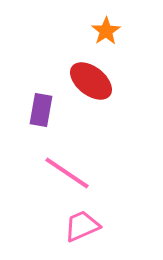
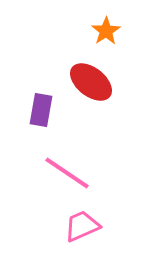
red ellipse: moved 1 px down
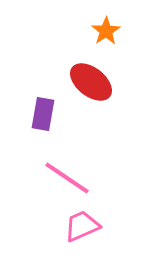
purple rectangle: moved 2 px right, 4 px down
pink line: moved 5 px down
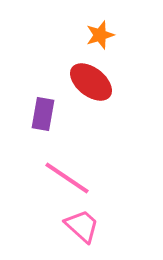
orange star: moved 6 px left, 4 px down; rotated 16 degrees clockwise
pink trapezoid: rotated 66 degrees clockwise
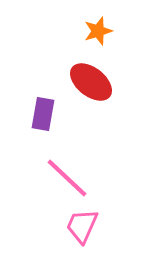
orange star: moved 2 px left, 4 px up
pink line: rotated 9 degrees clockwise
pink trapezoid: rotated 108 degrees counterclockwise
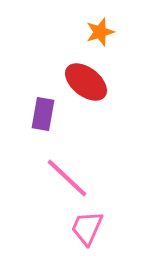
orange star: moved 2 px right, 1 px down
red ellipse: moved 5 px left
pink trapezoid: moved 5 px right, 2 px down
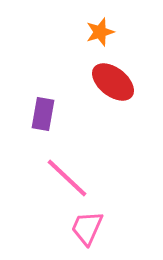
red ellipse: moved 27 px right
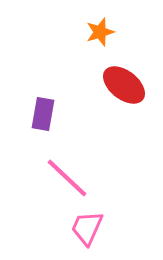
red ellipse: moved 11 px right, 3 px down
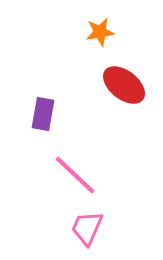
orange star: rotated 8 degrees clockwise
pink line: moved 8 px right, 3 px up
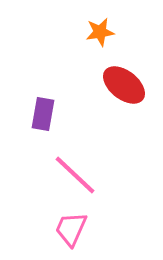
pink trapezoid: moved 16 px left, 1 px down
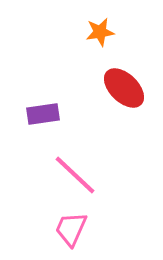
red ellipse: moved 3 px down; rotated 6 degrees clockwise
purple rectangle: rotated 72 degrees clockwise
